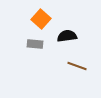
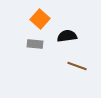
orange square: moved 1 px left
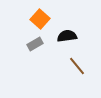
gray rectangle: rotated 35 degrees counterclockwise
brown line: rotated 30 degrees clockwise
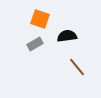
orange square: rotated 24 degrees counterclockwise
brown line: moved 1 px down
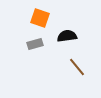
orange square: moved 1 px up
gray rectangle: rotated 14 degrees clockwise
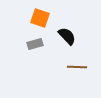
black semicircle: rotated 54 degrees clockwise
brown line: rotated 48 degrees counterclockwise
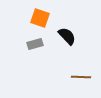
brown line: moved 4 px right, 10 px down
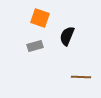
black semicircle: rotated 114 degrees counterclockwise
gray rectangle: moved 2 px down
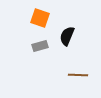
gray rectangle: moved 5 px right
brown line: moved 3 px left, 2 px up
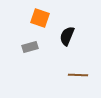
gray rectangle: moved 10 px left, 1 px down
